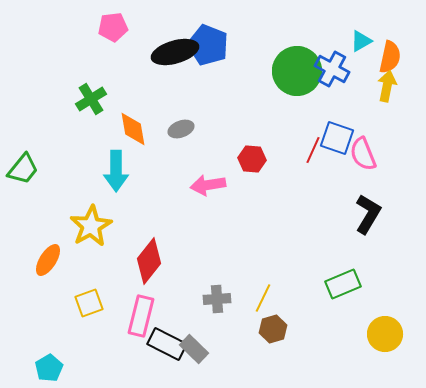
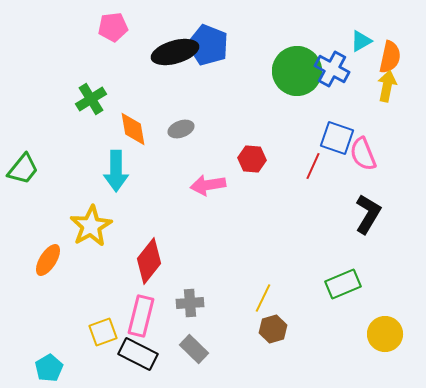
red line: moved 16 px down
gray cross: moved 27 px left, 4 px down
yellow square: moved 14 px right, 29 px down
black rectangle: moved 29 px left, 10 px down
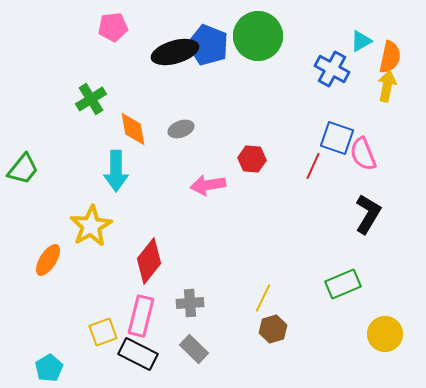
green circle: moved 39 px left, 35 px up
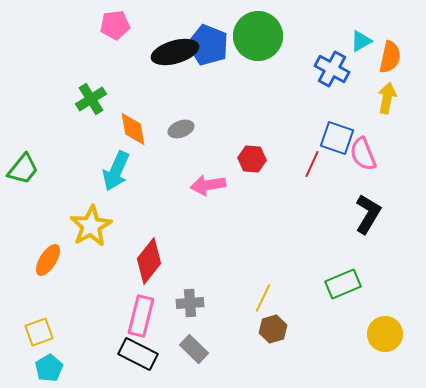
pink pentagon: moved 2 px right, 2 px up
yellow arrow: moved 12 px down
red line: moved 1 px left, 2 px up
cyan arrow: rotated 24 degrees clockwise
yellow square: moved 64 px left
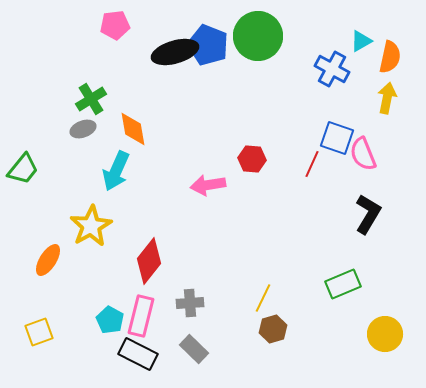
gray ellipse: moved 98 px left
cyan pentagon: moved 61 px right, 48 px up; rotated 12 degrees counterclockwise
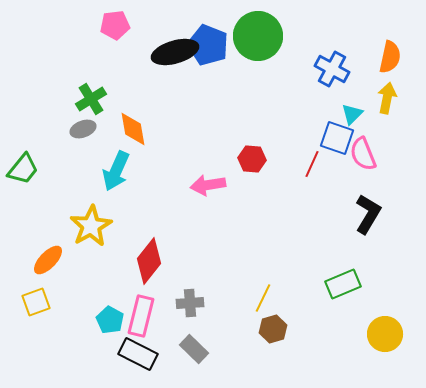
cyan triangle: moved 9 px left, 73 px down; rotated 15 degrees counterclockwise
orange ellipse: rotated 12 degrees clockwise
yellow square: moved 3 px left, 30 px up
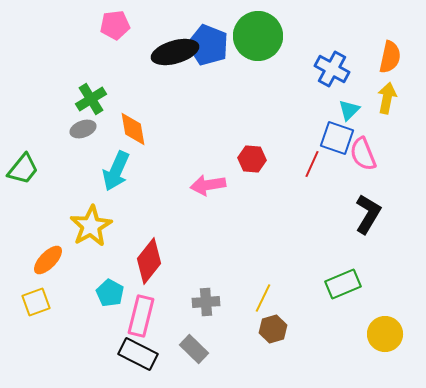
cyan triangle: moved 3 px left, 4 px up
gray cross: moved 16 px right, 1 px up
cyan pentagon: moved 27 px up
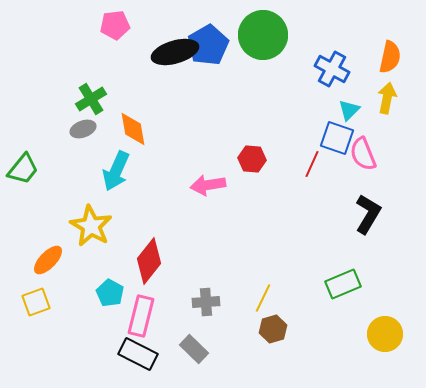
green circle: moved 5 px right, 1 px up
blue pentagon: rotated 21 degrees clockwise
yellow star: rotated 12 degrees counterclockwise
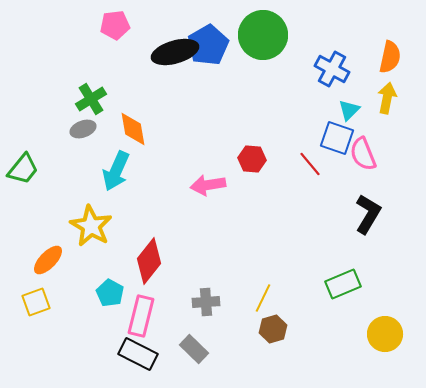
red line: moved 2 px left; rotated 64 degrees counterclockwise
